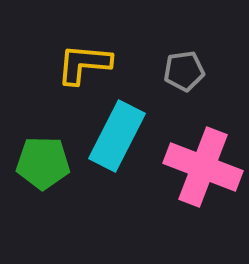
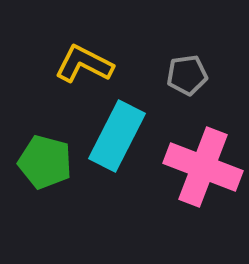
yellow L-shape: rotated 22 degrees clockwise
gray pentagon: moved 3 px right, 4 px down
green pentagon: moved 2 px right, 1 px up; rotated 14 degrees clockwise
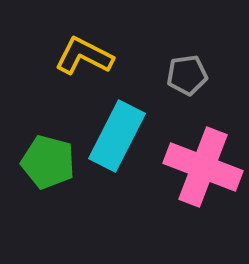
yellow L-shape: moved 8 px up
green pentagon: moved 3 px right
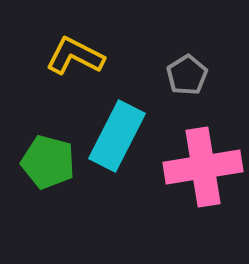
yellow L-shape: moved 9 px left
gray pentagon: rotated 24 degrees counterclockwise
pink cross: rotated 30 degrees counterclockwise
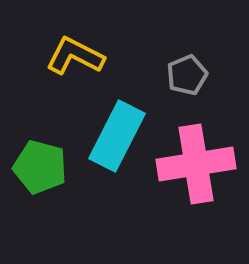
gray pentagon: rotated 9 degrees clockwise
green pentagon: moved 8 px left, 5 px down
pink cross: moved 7 px left, 3 px up
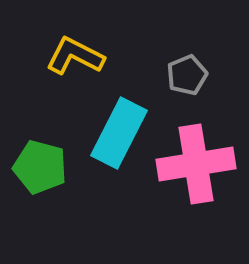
cyan rectangle: moved 2 px right, 3 px up
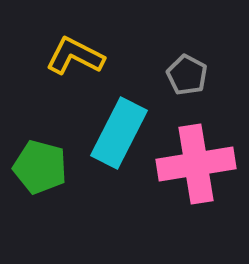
gray pentagon: rotated 21 degrees counterclockwise
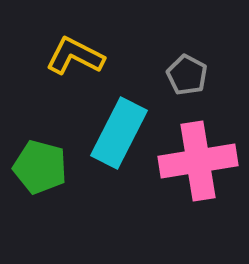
pink cross: moved 2 px right, 3 px up
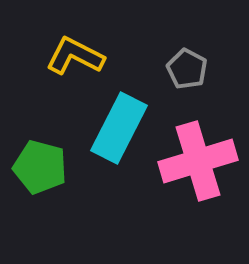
gray pentagon: moved 6 px up
cyan rectangle: moved 5 px up
pink cross: rotated 8 degrees counterclockwise
